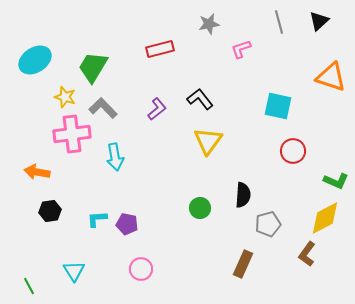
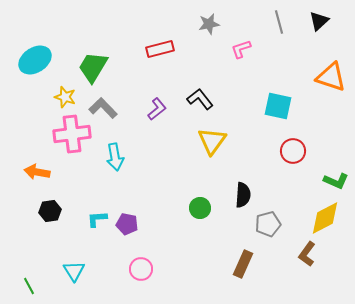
yellow triangle: moved 4 px right
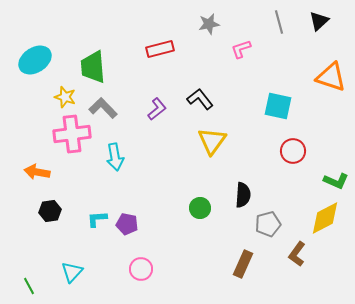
green trapezoid: rotated 36 degrees counterclockwise
brown L-shape: moved 10 px left
cyan triangle: moved 2 px left, 1 px down; rotated 15 degrees clockwise
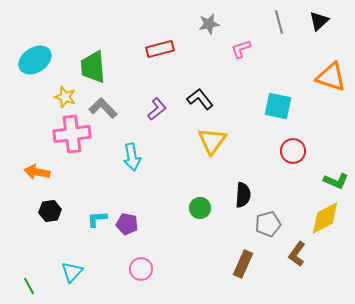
cyan arrow: moved 17 px right
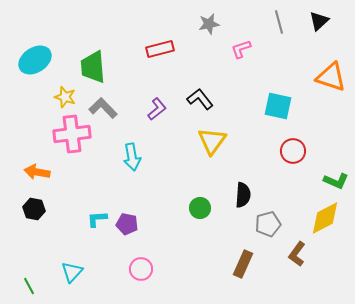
black hexagon: moved 16 px left, 2 px up; rotated 20 degrees clockwise
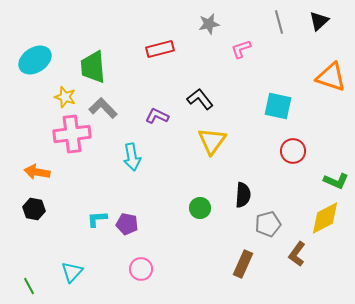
purple L-shape: moved 7 px down; rotated 115 degrees counterclockwise
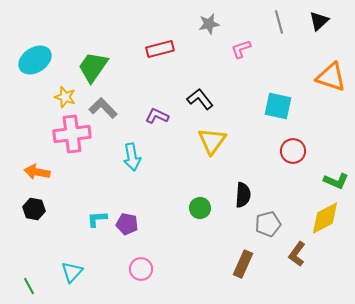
green trapezoid: rotated 40 degrees clockwise
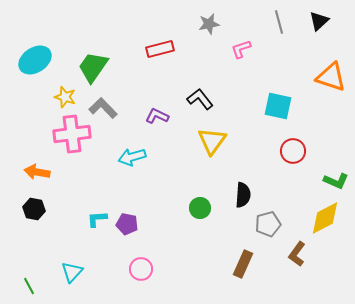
cyan arrow: rotated 84 degrees clockwise
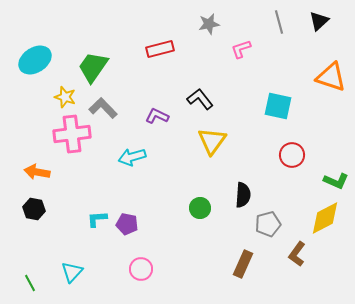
red circle: moved 1 px left, 4 px down
green line: moved 1 px right, 3 px up
